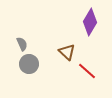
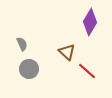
gray circle: moved 5 px down
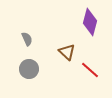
purple diamond: rotated 16 degrees counterclockwise
gray semicircle: moved 5 px right, 5 px up
red line: moved 3 px right, 1 px up
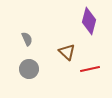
purple diamond: moved 1 px left, 1 px up
red line: moved 1 px up; rotated 54 degrees counterclockwise
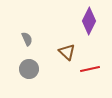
purple diamond: rotated 12 degrees clockwise
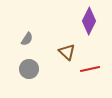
gray semicircle: rotated 56 degrees clockwise
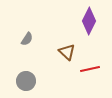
gray circle: moved 3 px left, 12 px down
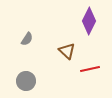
brown triangle: moved 1 px up
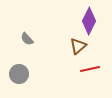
gray semicircle: rotated 104 degrees clockwise
brown triangle: moved 11 px right, 5 px up; rotated 36 degrees clockwise
gray circle: moved 7 px left, 7 px up
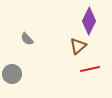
gray circle: moved 7 px left
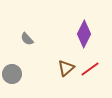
purple diamond: moved 5 px left, 13 px down
brown triangle: moved 12 px left, 22 px down
red line: rotated 24 degrees counterclockwise
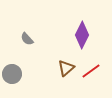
purple diamond: moved 2 px left, 1 px down
red line: moved 1 px right, 2 px down
